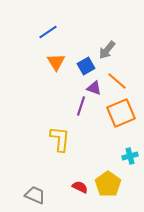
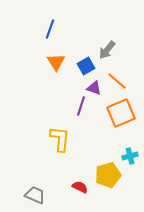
blue line: moved 2 px right, 3 px up; rotated 36 degrees counterclockwise
yellow pentagon: moved 9 px up; rotated 20 degrees clockwise
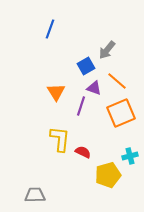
orange triangle: moved 30 px down
red semicircle: moved 3 px right, 35 px up
gray trapezoid: rotated 25 degrees counterclockwise
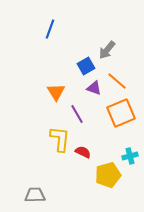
purple line: moved 4 px left, 8 px down; rotated 48 degrees counterclockwise
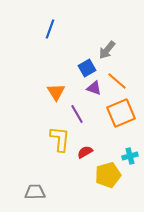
blue square: moved 1 px right, 2 px down
red semicircle: moved 2 px right; rotated 56 degrees counterclockwise
gray trapezoid: moved 3 px up
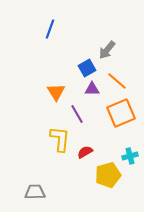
purple triangle: moved 2 px left, 1 px down; rotated 21 degrees counterclockwise
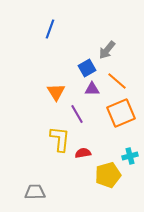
red semicircle: moved 2 px left, 1 px down; rotated 21 degrees clockwise
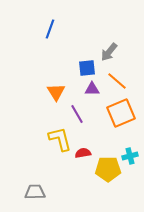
gray arrow: moved 2 px right, 2 px down
blue square: rotated 24 degrees clockwise
yellow L-shape: rotated 20 degrees counterclockwise
yellow pentagon: moved 6 px up; rotated 15 degrees clockwise
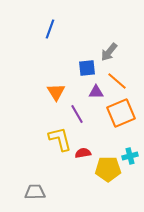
purple triangle: moved 4 px right, 3 px down
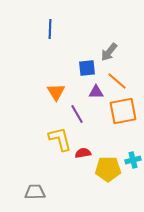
blue line: rotated 18 degrees counterclockwise
orange square: moved 2 px right, 2 px up; rotated 12 degrees clockwise
cyan cross: moved 3 px right, 4 px down
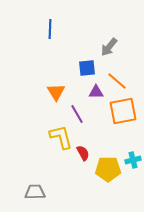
gray arrow: moved 5 px up
yellow L-shape: moved 1 px right, 2 px up
red semicircle: rotated 70 degrees clockwise
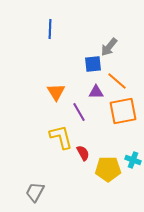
blue square: moved 6 px right, 4 px up
purple line: moved 2 px right, 2 px up
cyan cross: rotated 35 degrees clockwise
gray trapezoid: rotated 60 degrees counterclockwise
